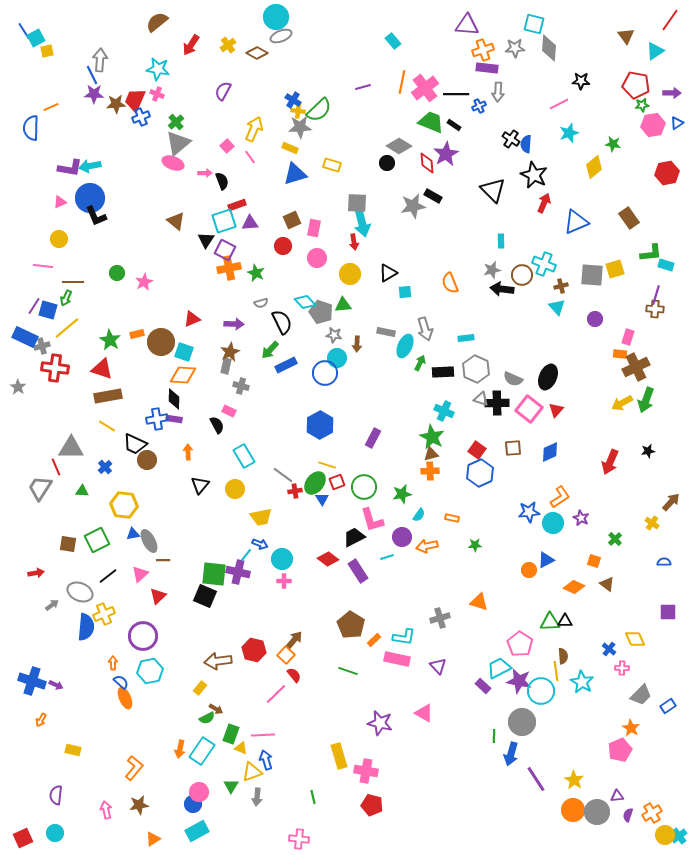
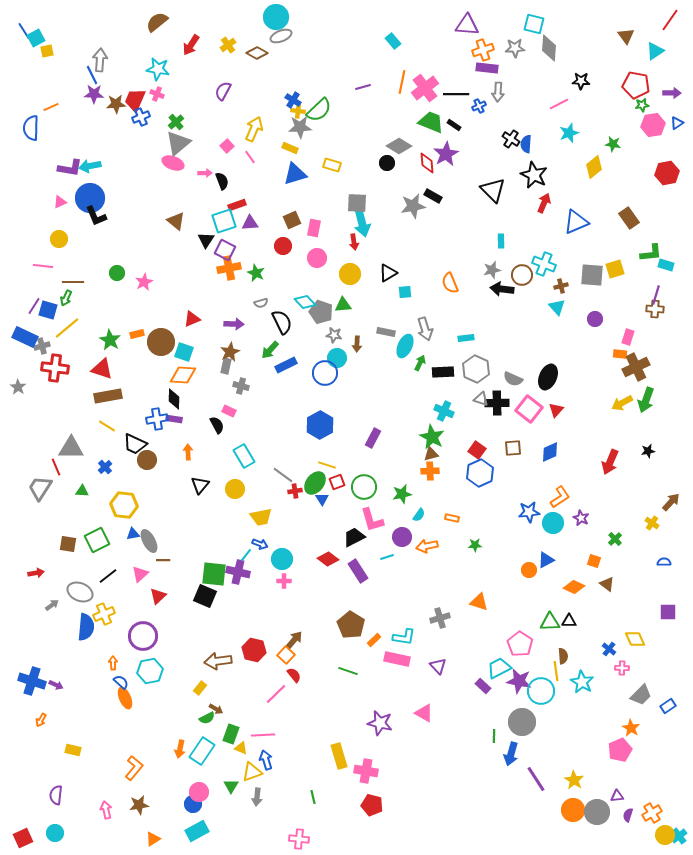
black triangle at (565, 621): moved 4 px right
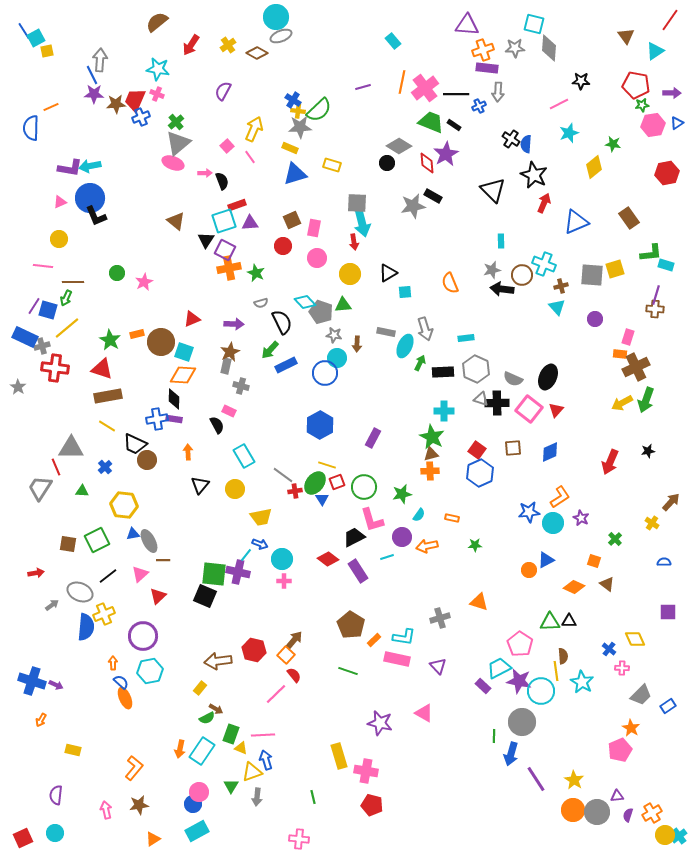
cyan cross at (444, 411): rotated 24 degrees counterclockwise
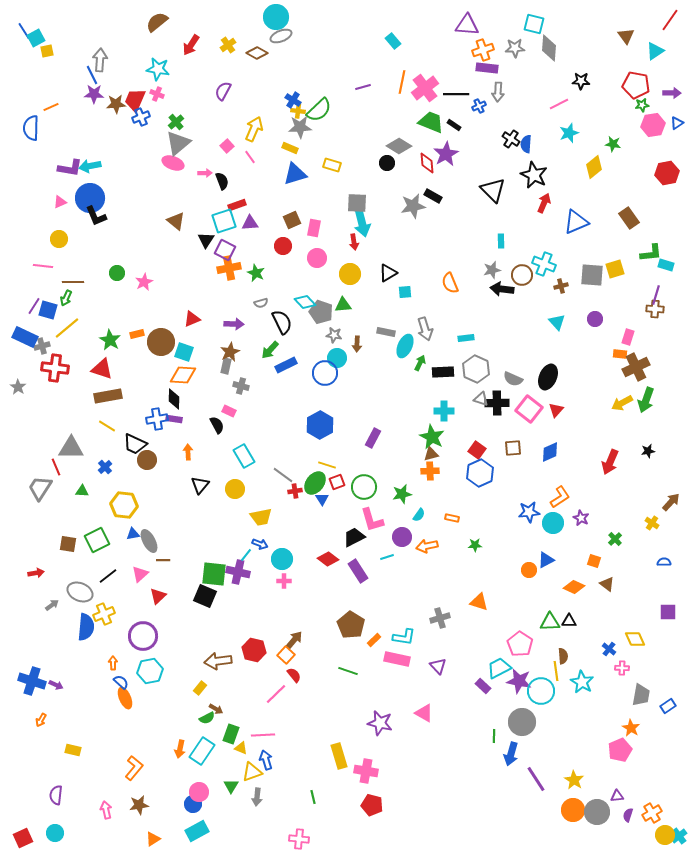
cyan triangle at (557, 307): moved 15 px down
gray trapezoid at (641, 695): rotated 35 degrees counterclockwise
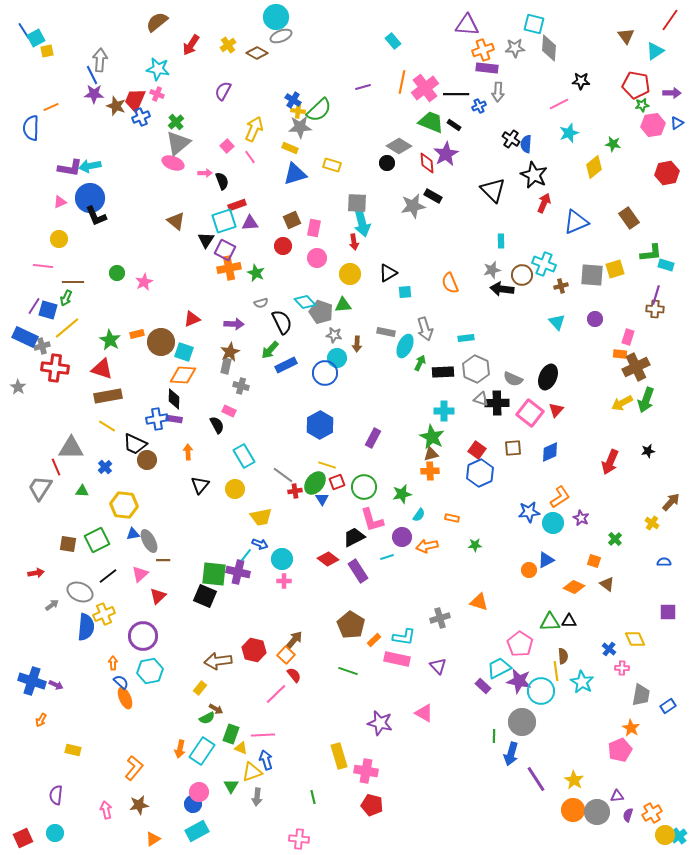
brown star at (116, 104): moved 2 px down; rotated 24 degrees clockwise
pink square at (529, 409): moved 1 px right, 4 px down
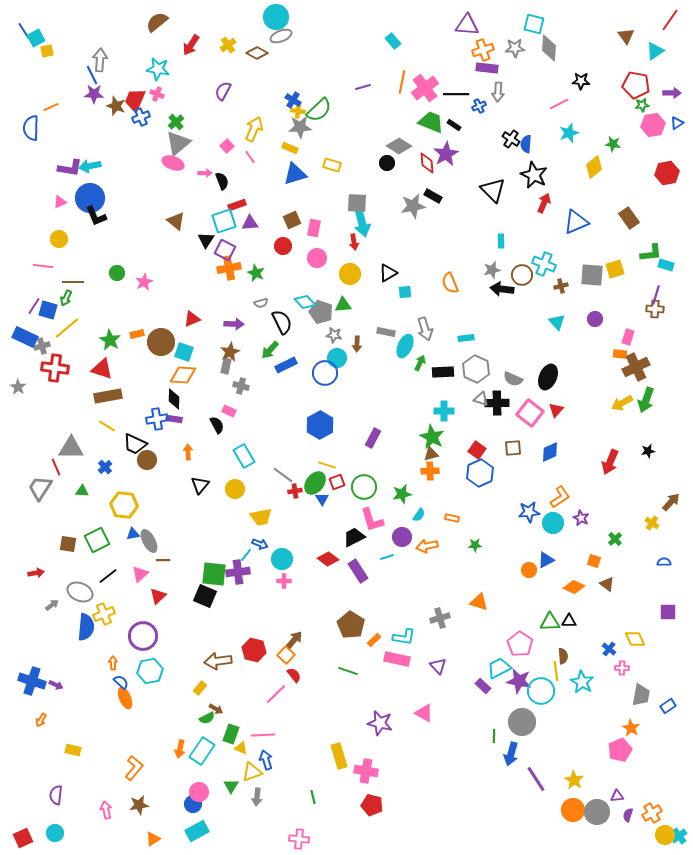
purple cross at (238, 572): rotated 20 degrees counterclockwise
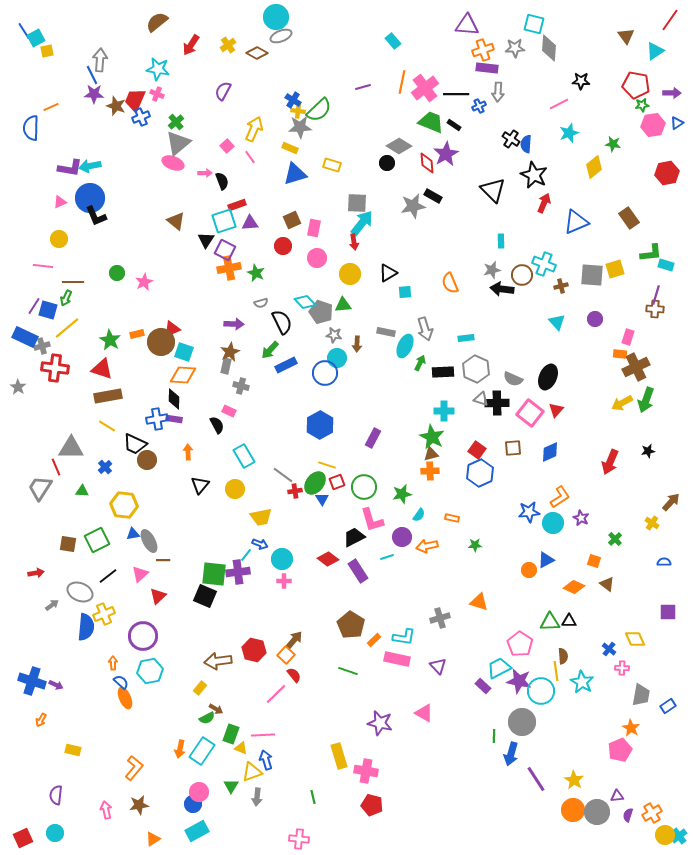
cyan arrow at (362, 223): rotated 128 degrees counterclockwise
red triangle at (192, 319): moved 20 px left, 10 px down
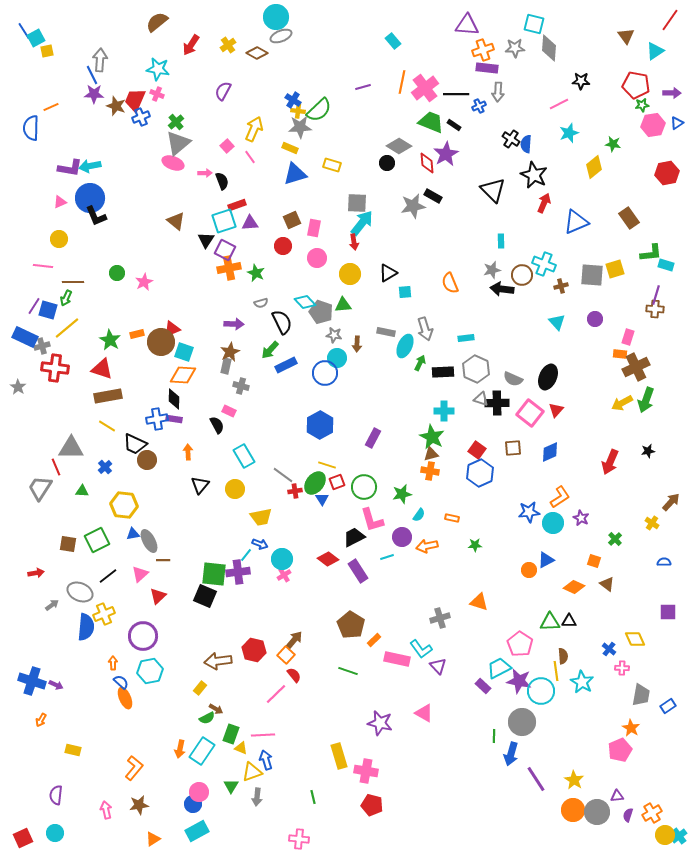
orange cross at (430, 471): rotated 12 degrees clockwise
pink cross at (284, 581): moved 6 px up; rotated 32 degrees counterclockwise
cyan L-shape at (404, 637): moved 17 px right, 12 px down; rotated 45 degrees clockwise
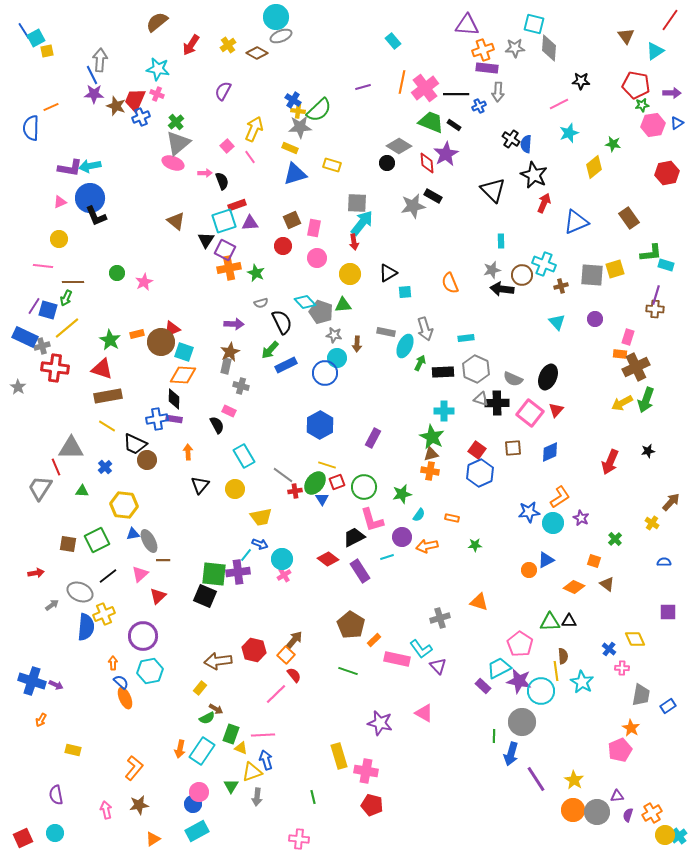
purple rectangle at (358, 571): moved 2 px right
purple semicircle at (56, 795): rotated 18 degrees counterclockwise
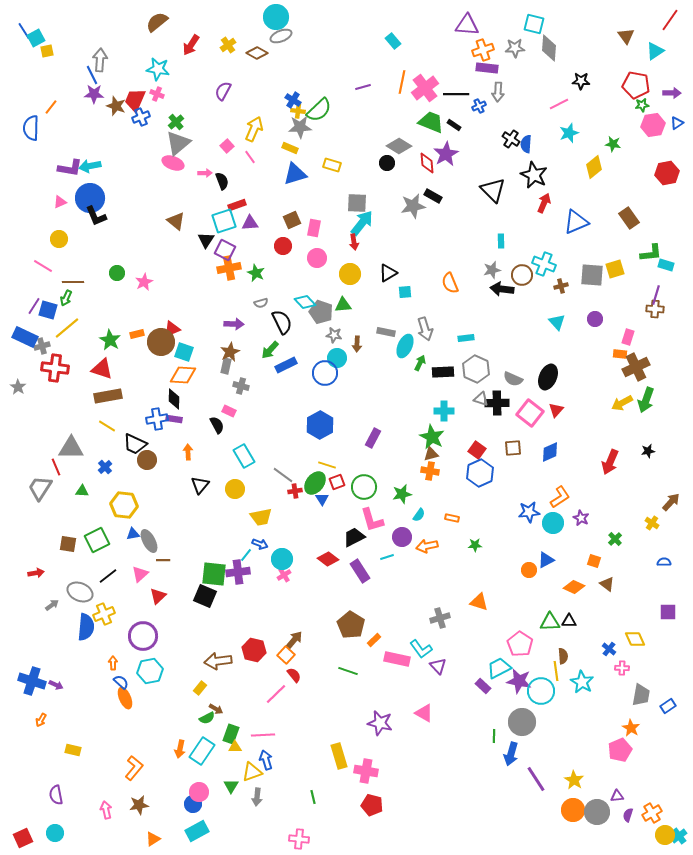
orange line at (51, 107): rotated 28 degrees counterclockwise
pink line at (43, 266): rotated 24 degrees clockwise
yellow triangle at (241, 748): moved 6 px left, 1 px up; rotated 24 degrees counterclockwise
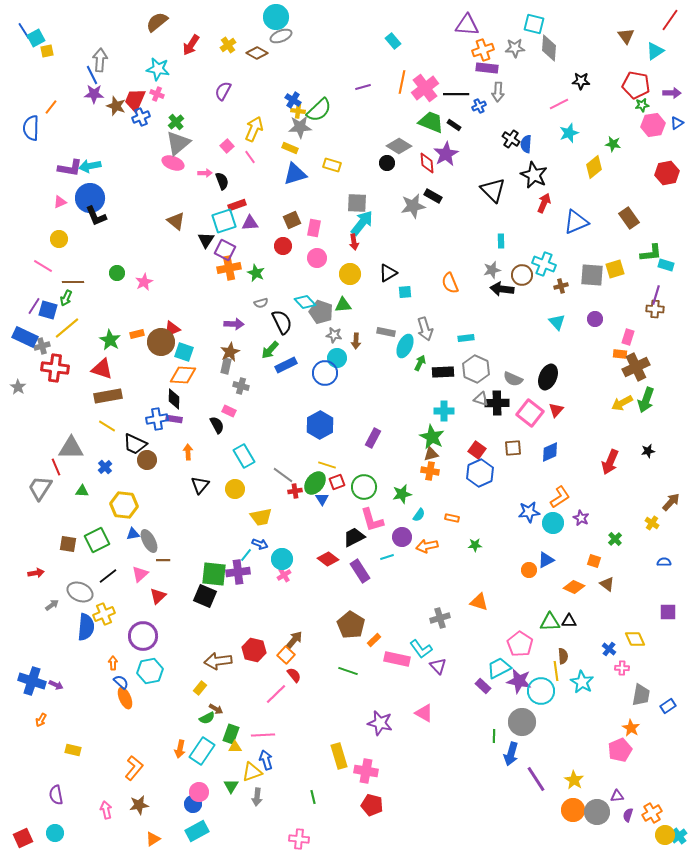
brown arrow at (357, 344): moved 1 px left, 3 px up
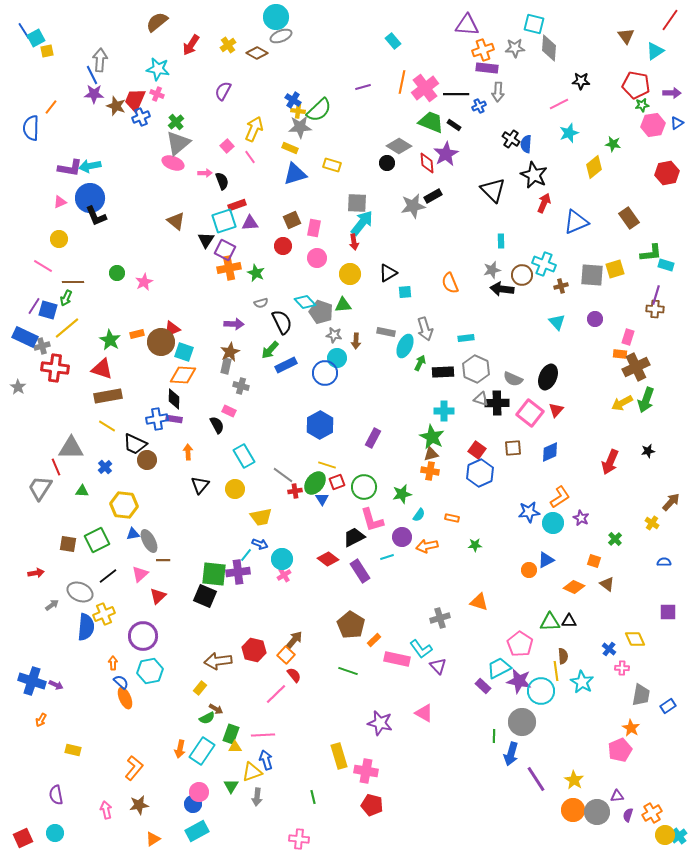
black rectangle at (433, 196): rotated 60 degrees counterclockwise
